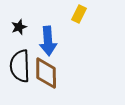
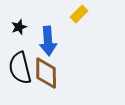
yellow rectangle: rotated 18 degrees clockwise
black semicircle: moved 2 px down; rotated 12 degrees counterclockwise
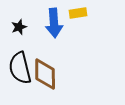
yellow rectangle: moved 1 px left, 1 px up; rotated 36 degrees clockwise
blue arrow: moved 6 px right, 18 px up
brown diamond: moved 1 px left, 1 px down
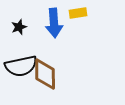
black semicircle: moved 1 px right, 2 px up; rotated 88 degrees counterclockwise
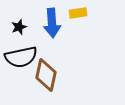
blue arrow: moved 2 px left
black semicircle: moved 9 px up
brown diamond: moved 1 px right, 1 px down; rotated 12 degrees clockwise
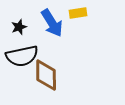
blue arrow: rotated 28 degrees counterclockwise
black semicircle: moved 1 px right, 1 px up
brown diamond: rotated 12 degrees counterclockwise
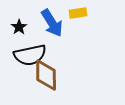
black star: rotated 14 degrees counterclockwise
black semicircle: moved 8 px right, 1 px up
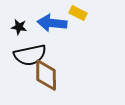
yellow rectangle: rotated 36 degrees clockwise
blue arrow: rotated 128 degrees clockwise
black star: rotated 28 degrees counterclockwise
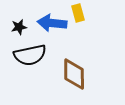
yellow rectangle: rotated 48 degrees clockwise
black star: rotated 21 degrees counterclockwise
brown diamond: moved 28 px right, 1 px up
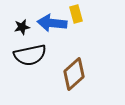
yellow rectangle: moved 2 px left, 1 px down
black star: moved 3 px right
brown diamond: rotated 48 degrees clockwise
